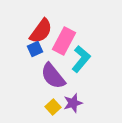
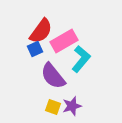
pink rectangle: rotated 32 degrees clockwise
purple star: moved 1 px left, 3 px down
yellow square: rotated 28 degrees counterclockwise
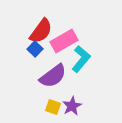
blue square: rotated 21 degrees counterclockwise
purple semicircle: rotated 88 degrees counterclockwise
purple star: rotated 12 degrees counterclockwise
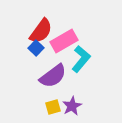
blue square: moved 1 px right, 1 px up
yellow square: rotated 35 degrees counterclockwise
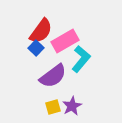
pink rectangle: moved 1 px right
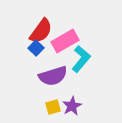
purple semicircle: rotated 20 degrees clockwise
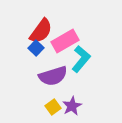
yellow square: rotated 21 degrees counterclockwise
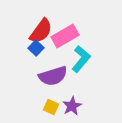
pink rectangle: moved 5 px up
yellow square: moved 2 px left; rotated 28 degrees counterclockwise
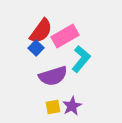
yellow square: moved 2 px right; rotated 35 degrees counterclockwise
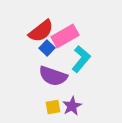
red semicircle: rotated 16 degrees clockwise
blue square: moved 11 px right
purple semicircle: rotated 36 degrees clockwise
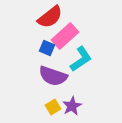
red semicircle: moved 9 px right, 14 px up
pink rectangle: rotated 12 degrees counterclockwise
blue square: rotated 21 degrees counterclockwise
cyan L-shape: rotated 16 degrees clockwise
yellow square: rotated 21 degrees counterclockwise
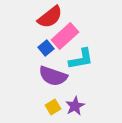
blue square: moved 1 px left; rotated 28 degrees clockwise
cyan L-shape: rotated 24 degrees clockwise
purple star: moved 3 px right
